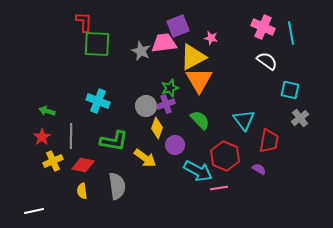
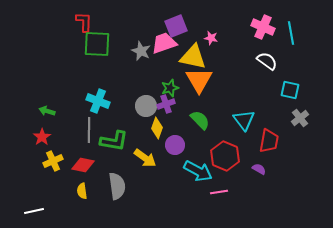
purple square: moved 2 px left
pink trapezoid: rotated 12 degrees counterclockwise
yellow triangle: rotated 40 degrees clockwise
gray line: moved 18 px right, 6 px up
pink line: moved 4 px down
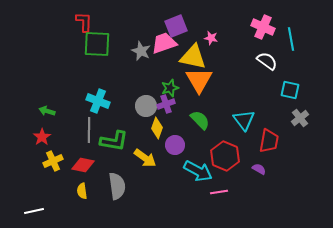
cyan line: moved 6 px down
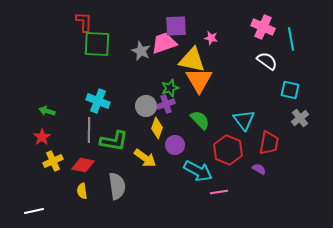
purple square: rotated 20 degrees clockwise
yellow triangle: moved 1 px left, 3 px down
red trapezoid: moved 2 px down
red hexagon: moved 3 px right, 6 px up
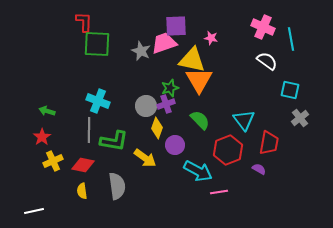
red hexagon: rotated 16 degrees clockwise
